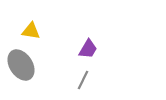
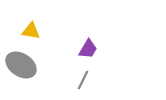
gray ellipse: rotated 24 degrees counterclockwise
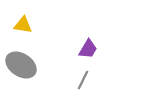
yellow triangle: moved 8 px left, 6 px up
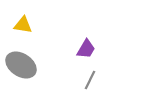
purple trapezoid: moved 2 px left
gray line: moved 7 px right
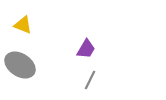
yellow triangle: rotated 12 degrees clockwise
gray ellipse: moved 1 px left
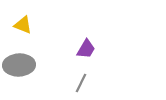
gray ellipse: moved 1 px left; rotated 36 degrees counterclockwise
gray line: moved 9 px left, 3 px down
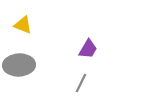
purple trapezoid: moved 2 px right
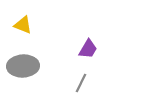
gray ellipse: moved 4 px right, 1 px down
